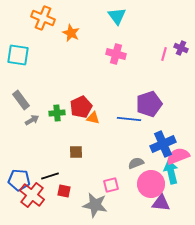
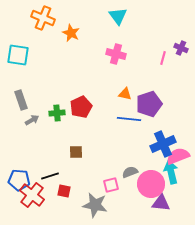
cyan triangle: moved 1 px right
pink line: moved 1 px left, 4 px down
gray rectangle: rotated 18 degrees clockwise
orange triangle: moved 32 px right, 24 px up
gray semicircle: moved 6 px left, 9 px down
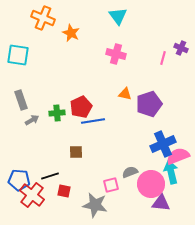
blue line: moved 36 px left, 2 px down; rotated 15 degrees counterclockwise
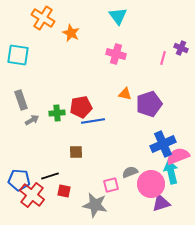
orange cross: rotated 10 degrees clockwise
red pentagon: rotated 15 degrees clockwise
purple triangle: rotated 24 degrees counterclockwise
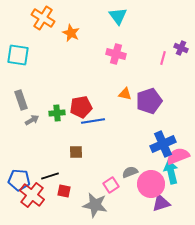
purple pentagon: moved 3 px up
pink square: rotated 21 degrees counterclockwise
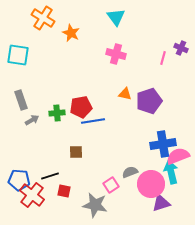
cyan triangle: moved 2 px left, 1 px down
blue cross: rotated 15 degrees clockwise
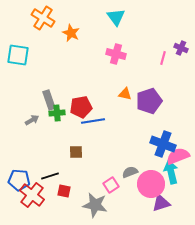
gray rectangle: moved 28 px right
blue cross: rotated 30 degrees clockwise
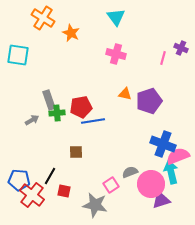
black line: rotated 42 degrees counterclockwise
purple triangle: moved 3 px up
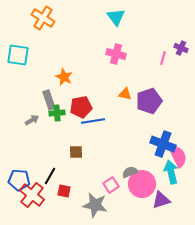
orange star: moved 7 px left, 44 px down
pink semicircle: rotated 85 degrees clockwise
pink circle: moved 9 px left
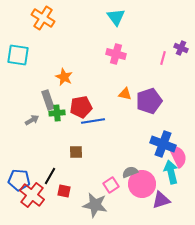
gray rectangle: moved 1 px left
